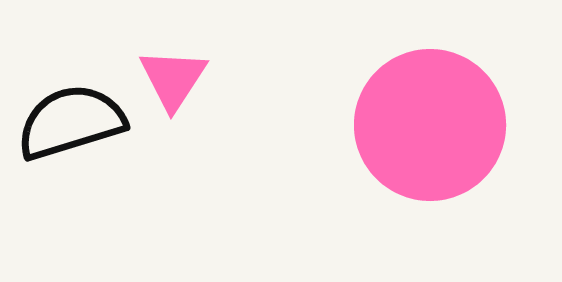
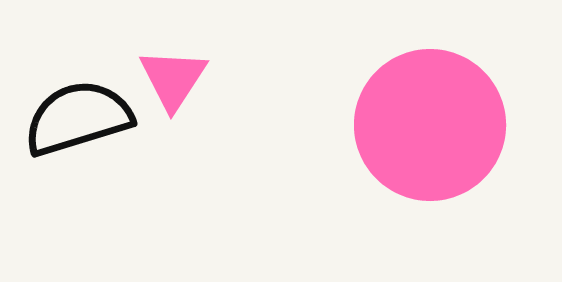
black semicircle: moved 7 px right, 4 px up
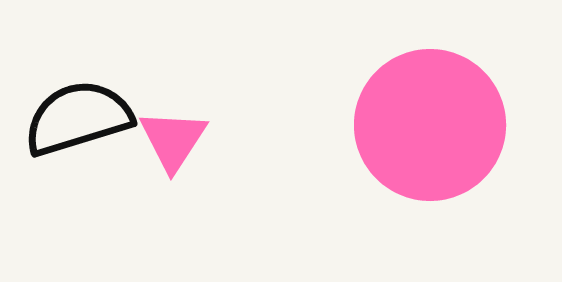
pink triangle: moved 61 px down
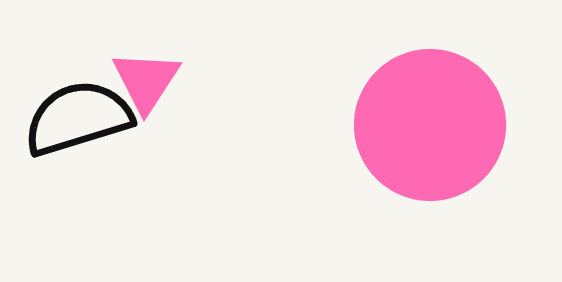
pink triangle: moved 27 px left, 59 px up
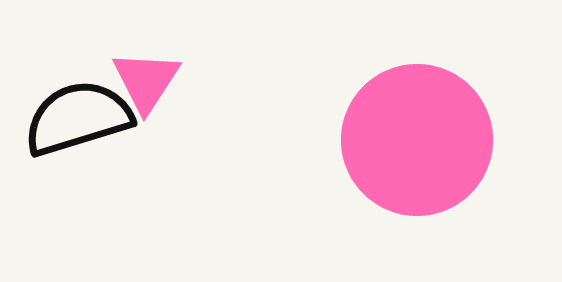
pink circle: moved 13 px left, 15 px down
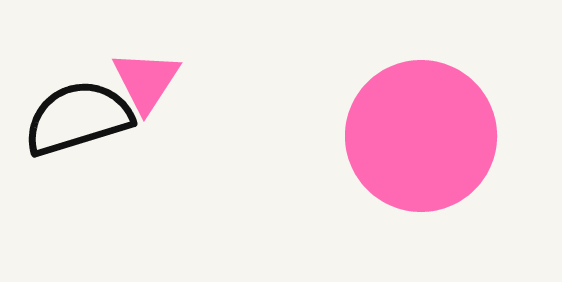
pink circle: moved 4 px right, 4 px up
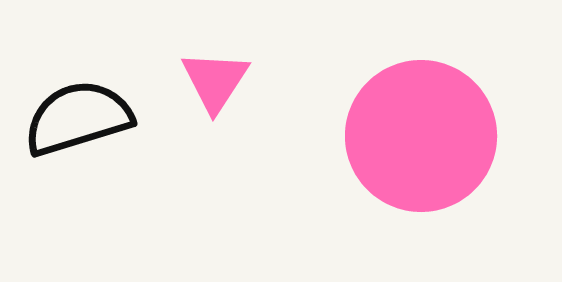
pink triangle: moved 69 px right
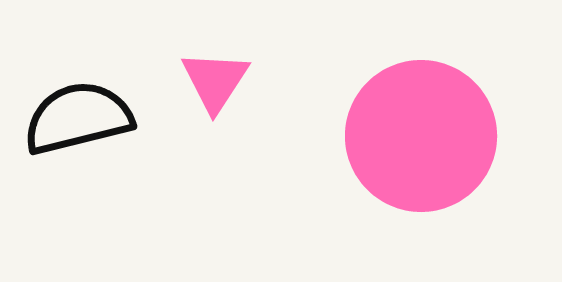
black semicircle: rotated 3 degrees clockwise
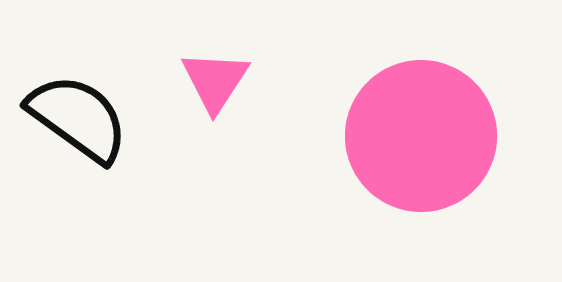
black semicircle: rotated 50 degrees clockwise
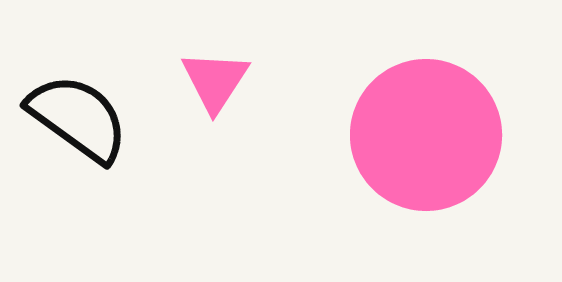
pink circle: moved 5 px right, 1 px up
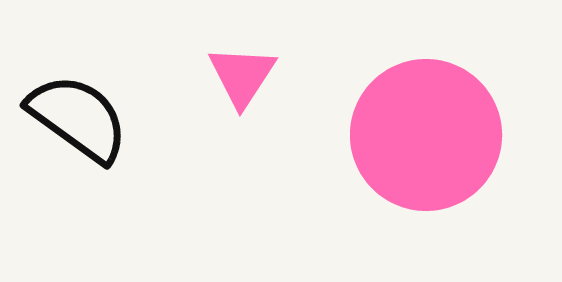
pink triangle: moved 27 px right, 5 px up
